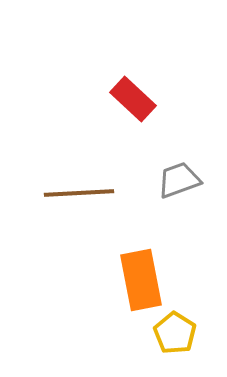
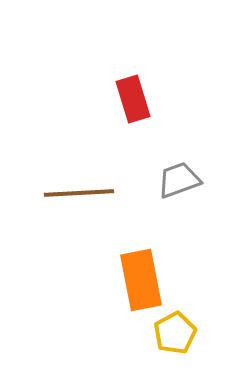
red rectangle: rotated 30 degrees clockwise
yellow pentagon: rotated 12 degrees clockwise
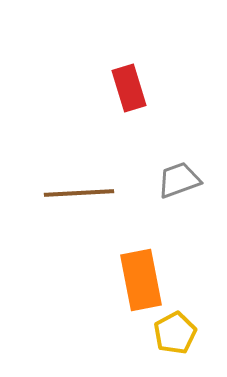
red rectangle: moved 4 px left, 11 px up
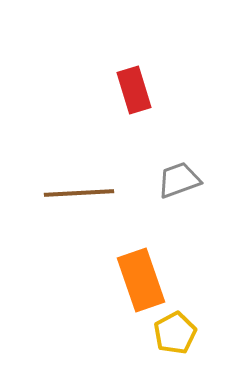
red rectangle: moved 5 px right, 2 px down
orange rectangle: rotated 8 degrees counterclockwise
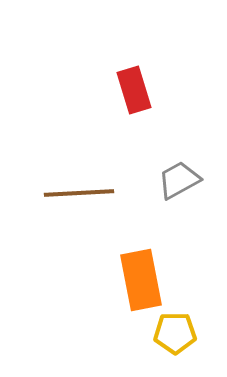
gray trapezoid: rotated 9 degrees counterclockwise
orange rectangle: rotated 8 degrees clockwise
yellow pentagon: rotated 27 degrees clockwise
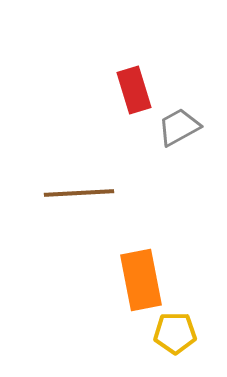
gray trapezoid: moved 53 px up
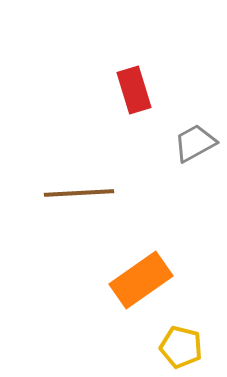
gray trapezoid: moved 16 px right, 16 px down
orange rectangle: rotated 66 degrees clockwise
yellow pentagon: moved 6 px right, 14 px down; rotated 15 degrees clockwise
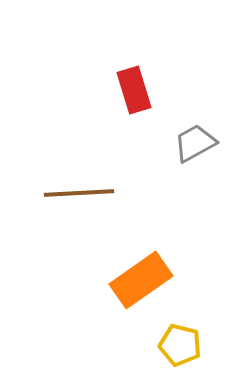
yellow pentagon: moved 1 px left, 2 px up
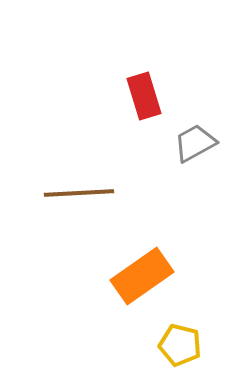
red rectangle: moved 10 px right, 6 px down
orange rectangle: moved 1 px right, 4 px up
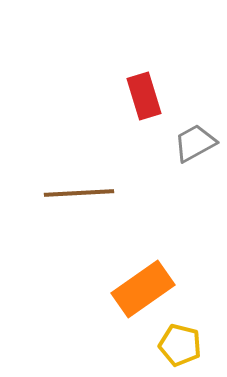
orange rectangle: moved 1 px right, 13 px down
